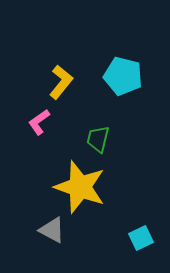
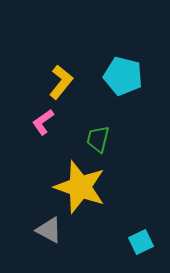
pink L-shape: moved 4 px right
gray triangle: moved 3 px left
cyan square: moved 4 px down
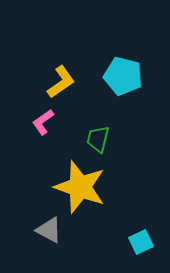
yellow L-shape: rotated 16 degrees clockwise
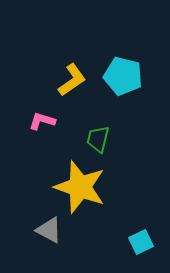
yellow L-shape: moved 11 px right, 2 px up
pink L-shape: moved 1 px left, 1 px up; rotated 52 degrees clockwise
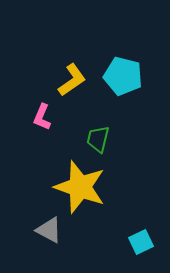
pink L-shape: moved 4 px up; rotated 84 degrees counterclockwise
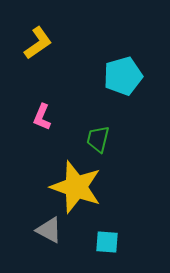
cyan pentagon: rotated 30 degrees counterclockwise
yellow L-shape: moved 34 px left, 37 px up
yellow star: moved 4 px left
cyan square: moved 34 px left; rotated 30 degrees clockwise
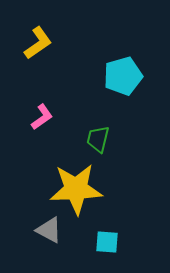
pink L-shape: rotated 148 degrees counterclockwise
yellow star: moved 2 px down; rotated 22 degrees counterclockwise
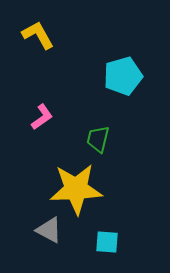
yellow L-shape: moved 8 px up; rotated 84 degrees counterclockwise
